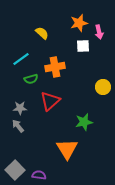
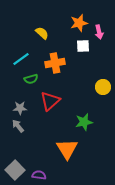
orange cross: moved 4 px up
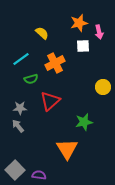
orange cross: rotated 18 degrees counterclockwise
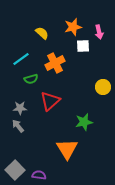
orange star: moved 6 px left, 4 px down
